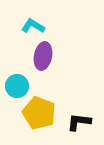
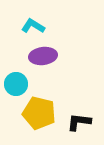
purple ellipse: rotated 72 degrees clockwise
cyan circle: moved 1 px left, 2 px up
yellow pentagon: rotated 8 degrees counterclockwise
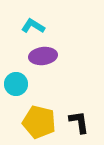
yellow pentagon: moved 9 px down
black L-shape: rotated 75 degrees clockwise
